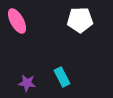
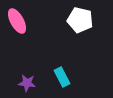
white pentagon: rotated 15 degrees clockwise
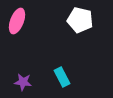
pink ellipse: rotated 50 degrees clockwise
purple star: moved 4 px left, 1 px up
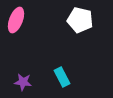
pink ellipse: moved 1 px left, 1 px up
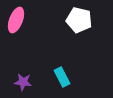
white pentagon: moved 1 px left
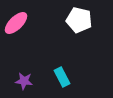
pink ellipse: moved 3 px down; rotated 25 degrees clockwise
purple star: moved 1 px right, 1 px up
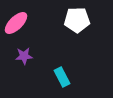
white pentagon: moved 2 px left; rotated 15 degrees counterclockwise
purple star: moved 25 px up; rotated 12 degrees counterclockwise
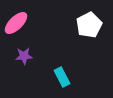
white pentagon: moved 12 px right, 5 px down; rotated 25 degrees counterclockwise
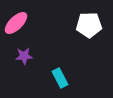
white pentagon: rotated 25 degrees clockwise
cyan rectangle: moved 2 px left, 1 px down
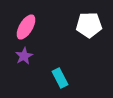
pink ellipse: moved 10 px right, 4 px down; rotated 15 degrees counterclockwise
purple star: rotated 24 degrees counterclockwise
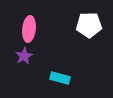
pink ellipse: moved 3 px right, 2 px down; rotated 25 degrees counterclockwise
cyan rectangle: rotated 48 degrees counterclockwise
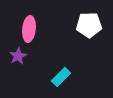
purple star: moved 6 px left
cyan rectangle: moved 1 px right, 1 px up; rotated 60 degrees counterclockwise
